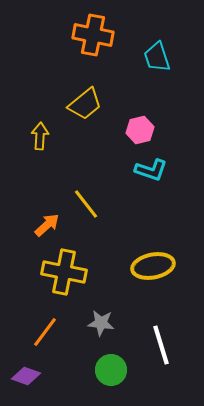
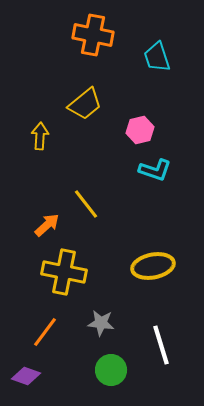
cyan L-shape: moved 4 px right
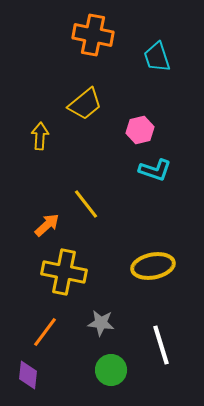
purple diamond: moved 2 px right, 1 px up; rotated 76 degrees clockwise
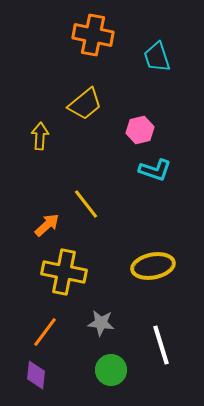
purple diamond: moved 8 px right
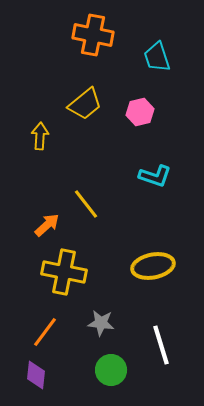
pink hexagon: moved 18 px up
cyan L-shape: moved 6 px down
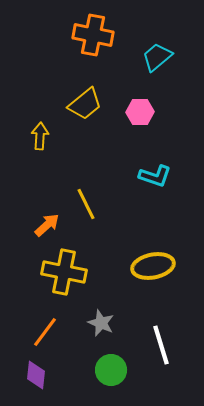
cyan trapezoid: rotated 68 degrees clockwise
pink hexagon: rotated 12 degrees clockwise
yellow line: rotated 12 degrees clockwise
gray star: rotated 16 degrees clockwise
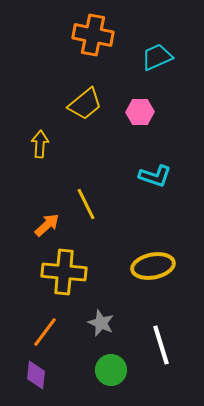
cyan trapezoid: rotated 16 degrees clockwise
yellow arrow: moved 8 px down
yellow cross: rotated 6 degrees counterclockwise
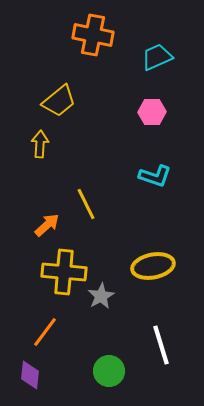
yellow trapezoid: moved 26 px left, 3 px up
pink hexagon: moved 12 px right
gray star: moved 27 px up; rotated 20 degrees clockwise
green circle: moved 2 px left, 1 px down
purple diamond: moved 6 px left
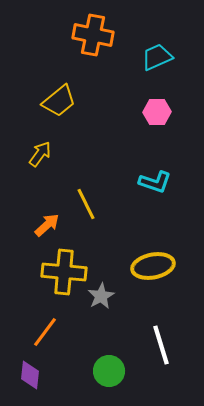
pink hexagon: moved 5 px right
yellow arrow: moved 10 px down; rotated 32 degrees clockwise
cyan L-shape: moved 6 px down
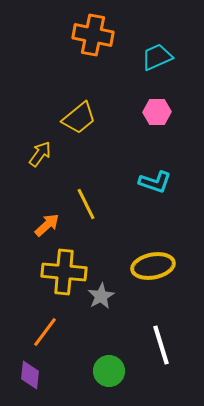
yellow trapezoid: moved 20 px right, 17 px down
